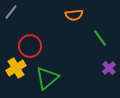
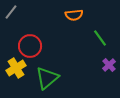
purple cross: moved 3 px up
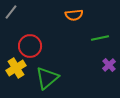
green line: rotated 66 degrees counterclockwise
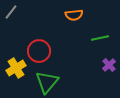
red circle: moved 9 px right, 5 px down
green triangle: moved 4 px down; rotated 10 degrees counterclockwise
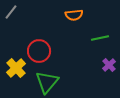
yellow cross: rotated 12 degrees counterclockwise
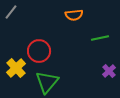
purple cross: moved 6 px down
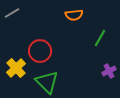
gray line: moved 1 px right, 1 px down; rotated 21 degrees clockwise
green line: rotated 48 degrees counterclockwise
red circle: moved 1 px right
purple cross: rotated 16 degrees clockwise
green triangle: rotated 25 degrees counterclockwise
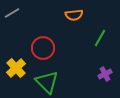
red circle: moved 3 px right, 3 px up
purple cross: moved 4 px left, 3 px down
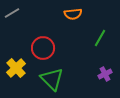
orange semicircle: moved 1 px left, 1 px up
green triangle: moved 5 px right, 3 px up
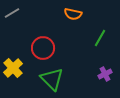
orange semicircle: rotated 18 degrees clockwise
yellow cross: moved 3 px left
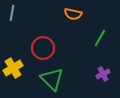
gray line: rotated 49 degrees counterclockwise
yellow cross: rotated 12 degrees clockwise
purple cross: moved 2 px left
